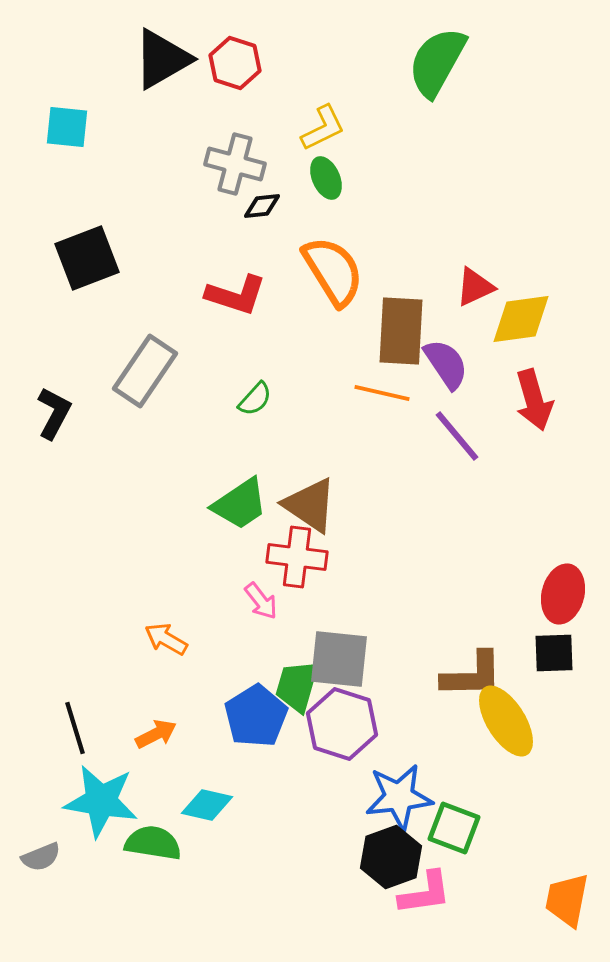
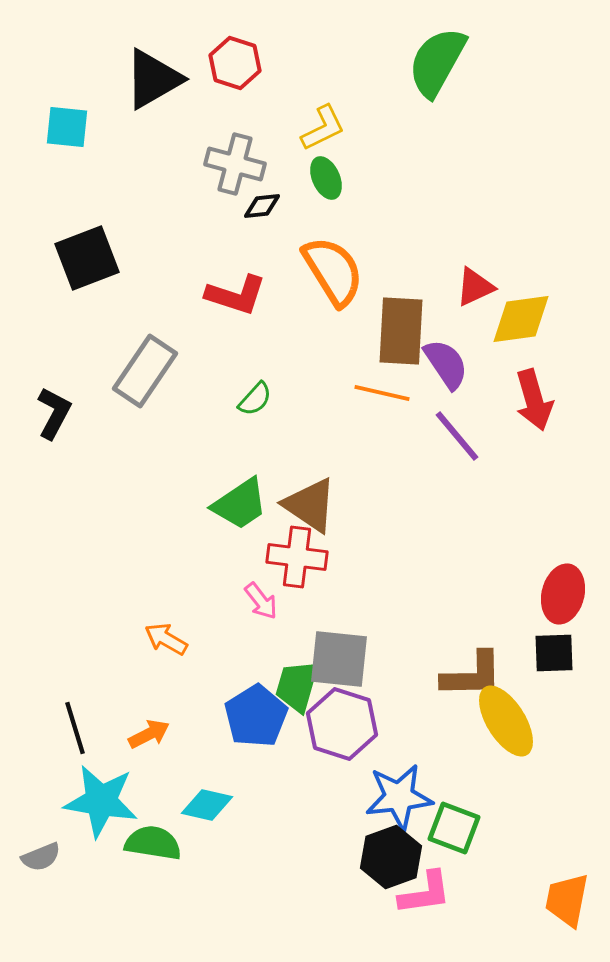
black triangle at (162, 59): moved 9 px left, 20 px down
orange arrow at (156, 734): moved 7 px left
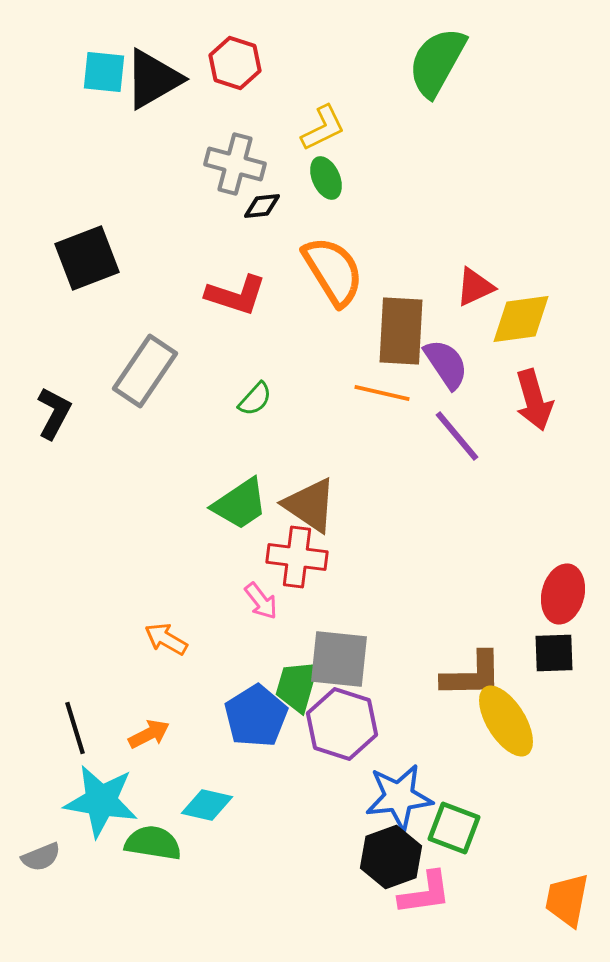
cyan square at (67, 127): moved 37 px right, 55 px up
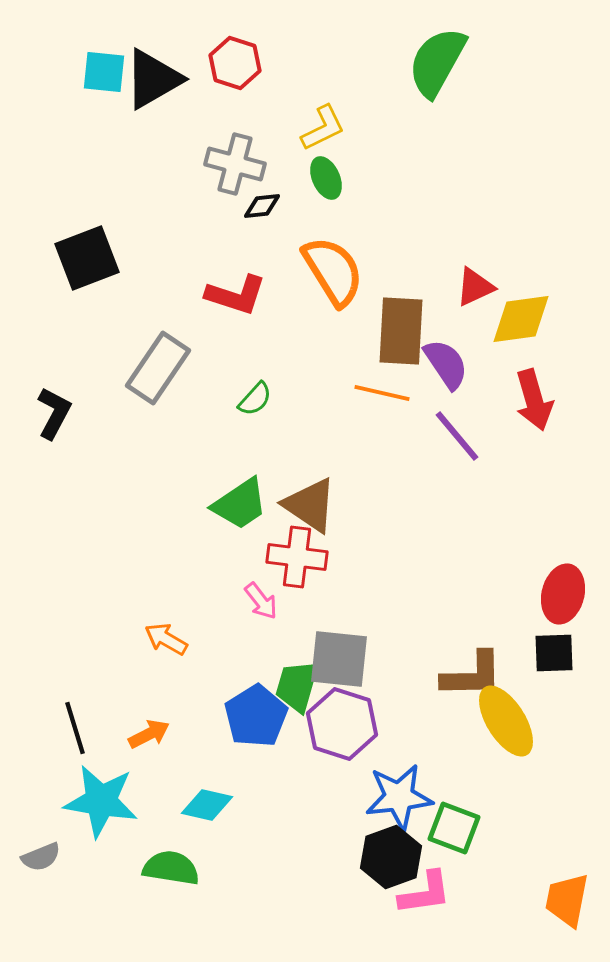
gray rectangle at (145, 371): moved 13 px right, 3 px up
green semicircle at (153, 843): moved 18 px right, 25 px down
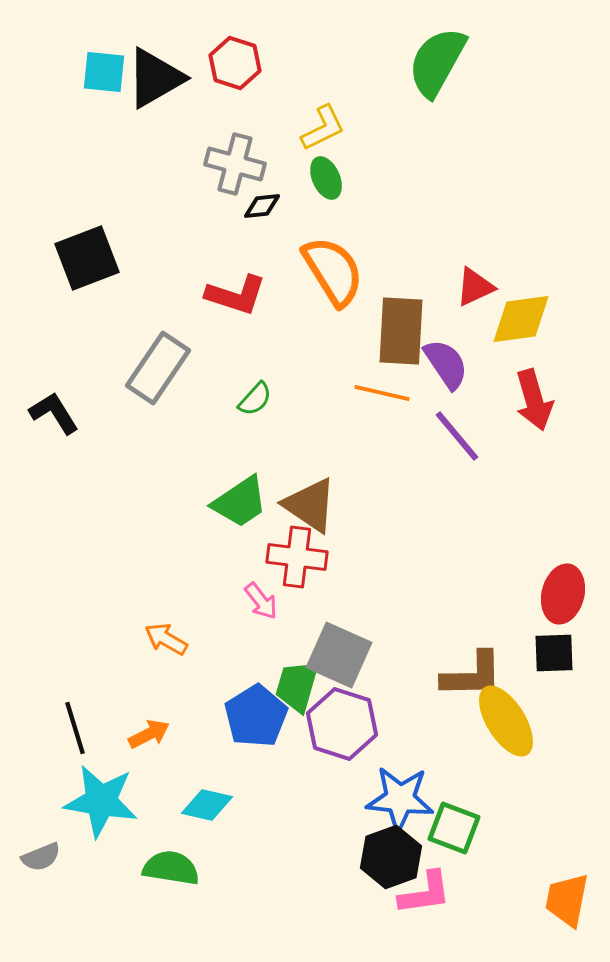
black triangle at (153, 79): moved 2 px right, 1 px up
black L-shape at (54, 413): rotated 60 degrees counterclockwise
green trapezoid at (240, 504): moved 2 px up
gray square at (339, 659): moved 4 px up; rotated 18 degrees clockwise
blue star at (399, 797): moved 1 px right, 2 px down; rotated 12 degrees clockwise
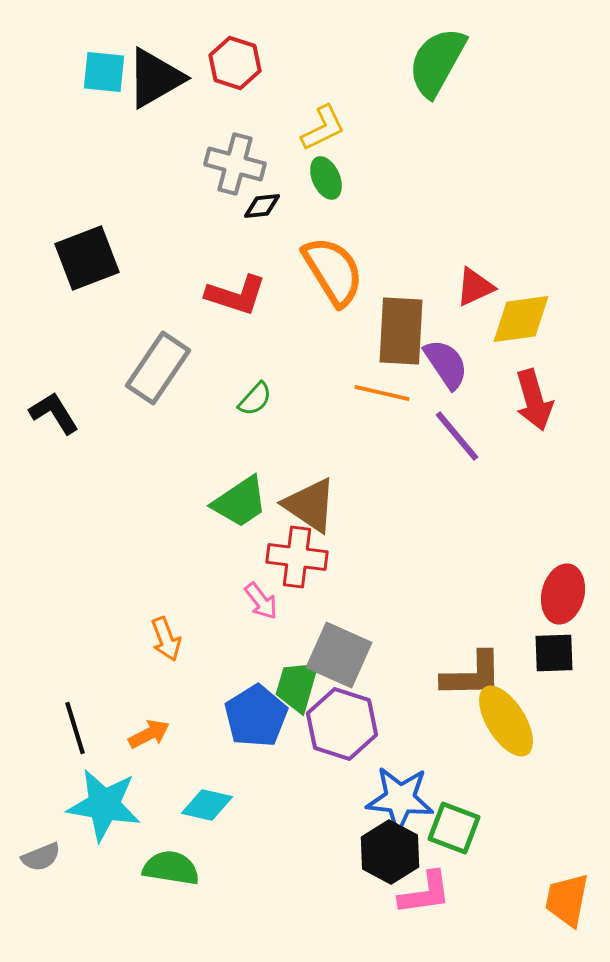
orange arrow at (166, 639): rotated 141 degrees counterclockwise
cyan star at (101, 801): moved 3 px right, 4 px down
black hexagon at (391, 857): moved 1 px left, 5 px up; rotated 12 degrees counterclockwise
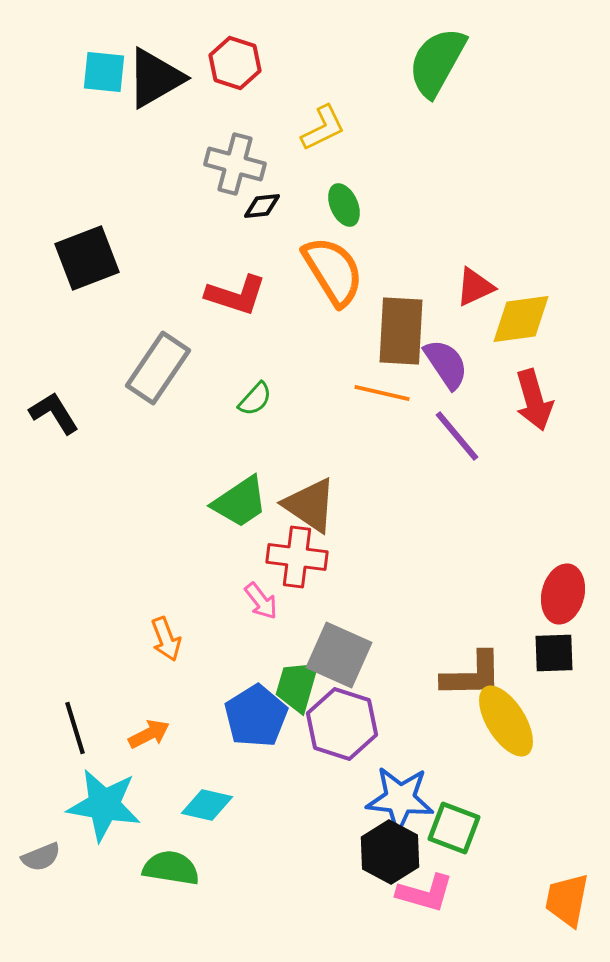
green ellipse at (326, 178): moved 18 px right, 27 px down
pink L-shape at (425, 893): rotated 24 degrees clockwise
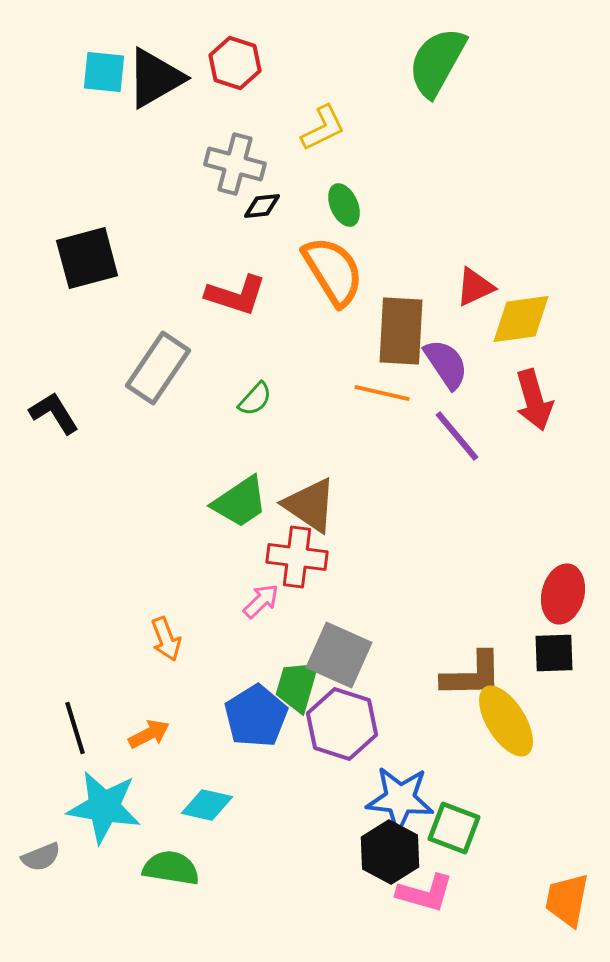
black square at (87, 258): rotated 6 degrees clockwise
pink arrow at (261, 601): rotated 96 degrees counterclockwise
cyan star at (104, 805): moved 2 px down
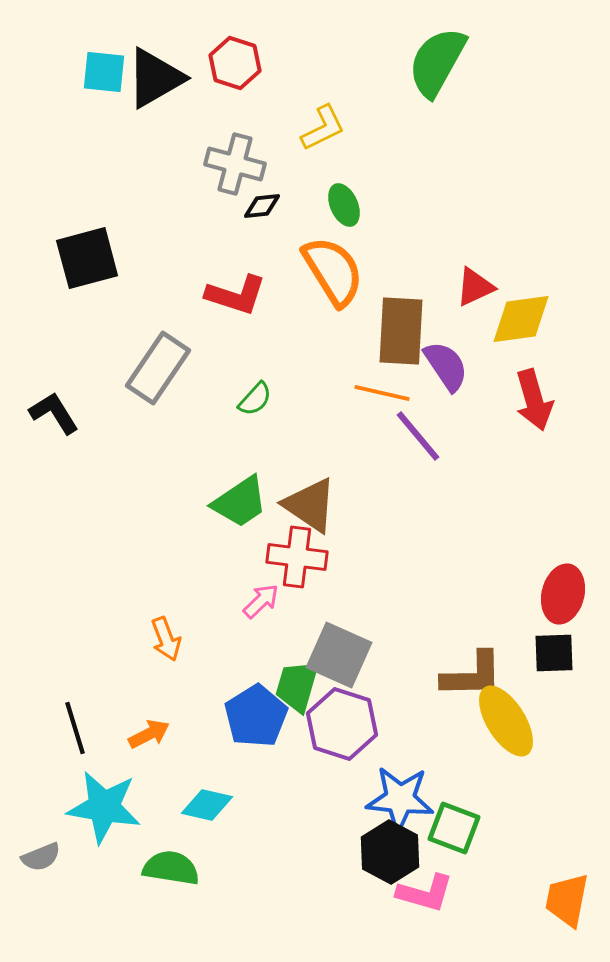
purple semicircle at (446, 364): moved 2 px down
purple line at (457, 436): moved 39 px left
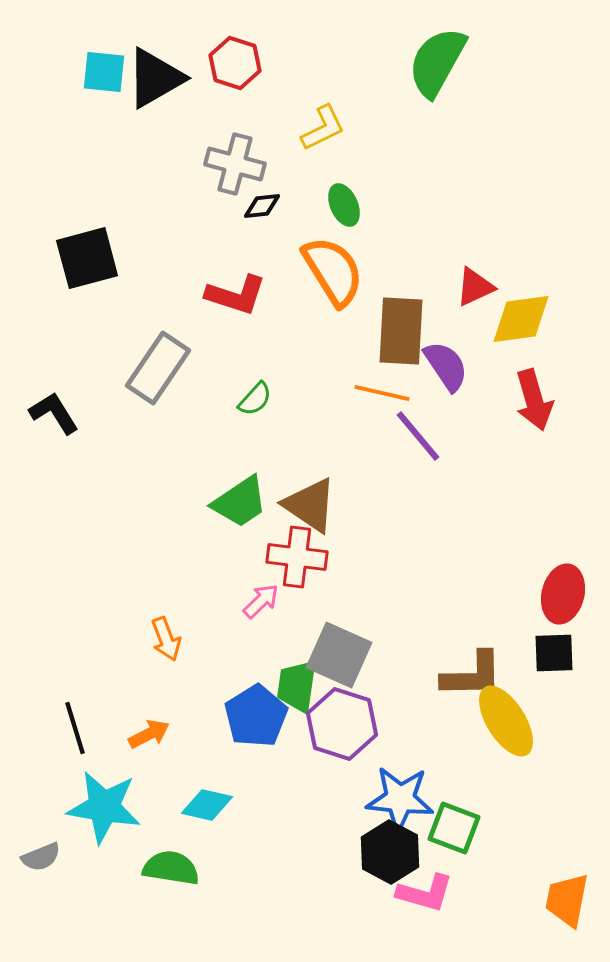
green trapezoid at (297, 686): rotated 8 degrees counterclockwise
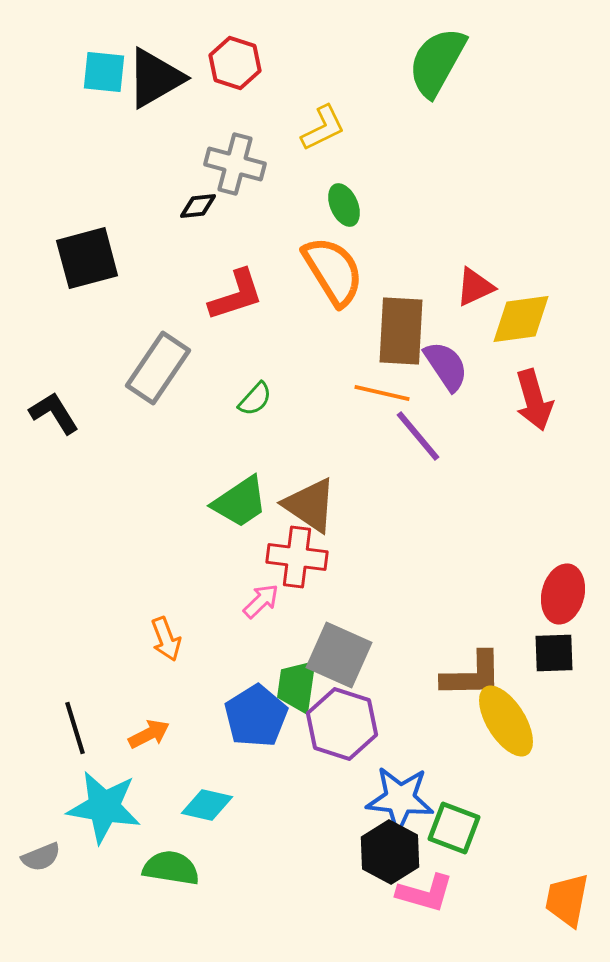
black diamond at (262, 206): moved 64 px left
red L-shape at (236, 295): rotated 36 degrees counterclockwise
